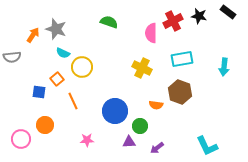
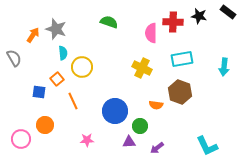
red cross: moved 1 px down; rotated 30 degrees clockwise
cyan semicircle: rotated 120 degrees counterclockwise
gray semicircle: moved 2 px right, 1 px down; rotated 114 degrees counterclockwise
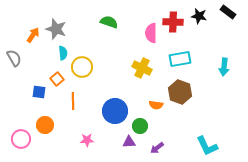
cyan rectangle: moved 2 px left
orange line: rotated 24 degrees clockwise
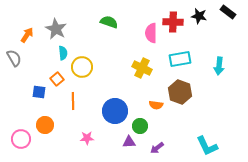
gray star: rotated 10 degrees clockwise
orange arrow: moved 6 px left
cyan arrow: moved 5 px left, 1 px up
pink star: moved 2 px up
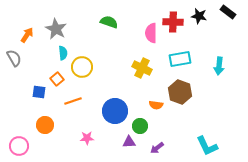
orange line: rotated 72 degrees clockwise
pink circle: moved 2 px left, 7 px down
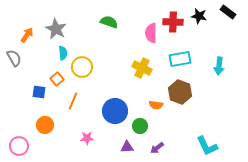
orange line: rotated 48 degrees counterclockwise
purple triangle: moved 2 px left, 5 px down
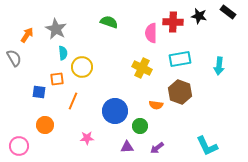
orange square: rotated 32 degrees clockwise
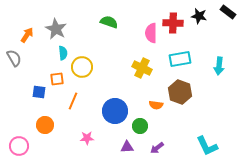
red cross: moved 1 px down
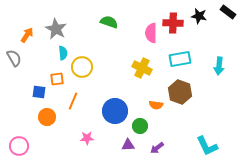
orange circle: moved 2 px right, 8 px up
purple triangle: moved 1 px right, 2 px up
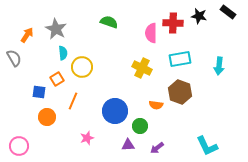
orange square: rotated 24 degrees counterclockwise
pink star: rotated 16 degrees counterclockwise
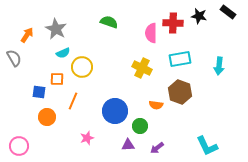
cyan semicircle: rotated 72 degrees clockwise
orange square: rotated 32 degrees clockwise
